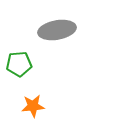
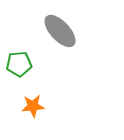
gray ellipse: moved 3 px right, 1 px down; rotated 57 degrees clockwise
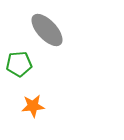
gray ellipse: moved 13 px left, 1 px up
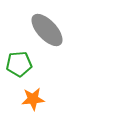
orange star: moved 7 px up
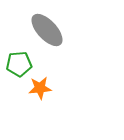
orange star: moved 7 px right, 11 px up
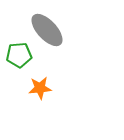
green pentagon: moved 9 px up
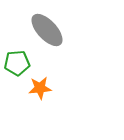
green pentagon: moved 2 px left, 8 px down
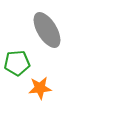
gray ellipse: rotated 12 degrees clockwise
